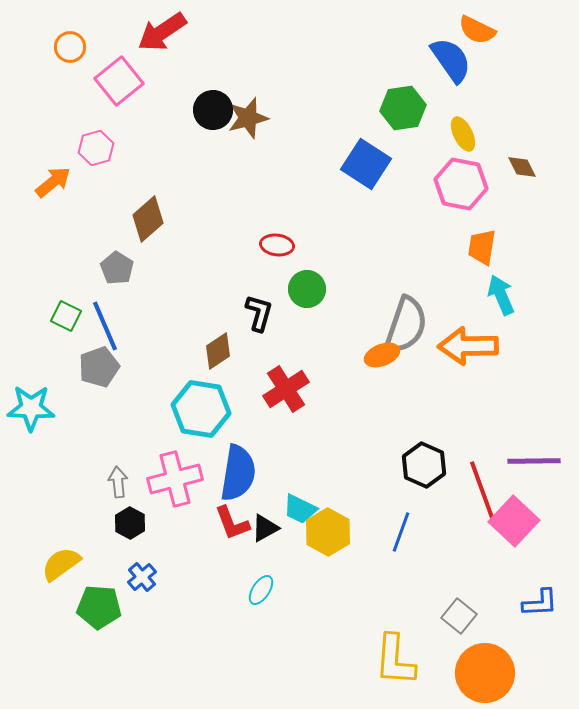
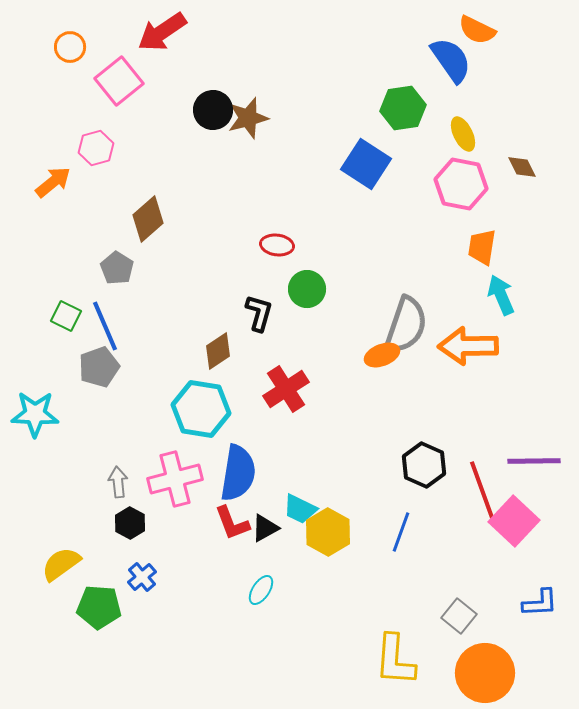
cyan star at (31, 408): moved 4 px right, 6 px down
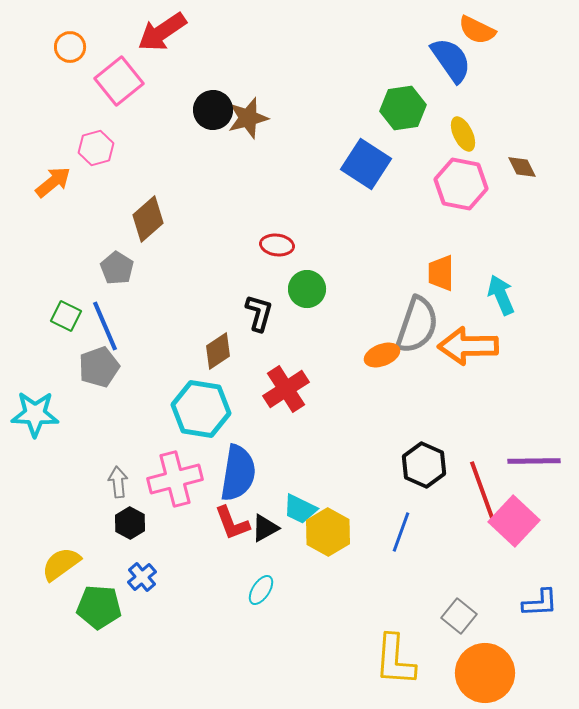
orange trapezoid at (482, 247): moved 41 px left, 26 px down; rotated 9 degrees counterclockwise
gray semicircle at (406, 325): moved 11 px right
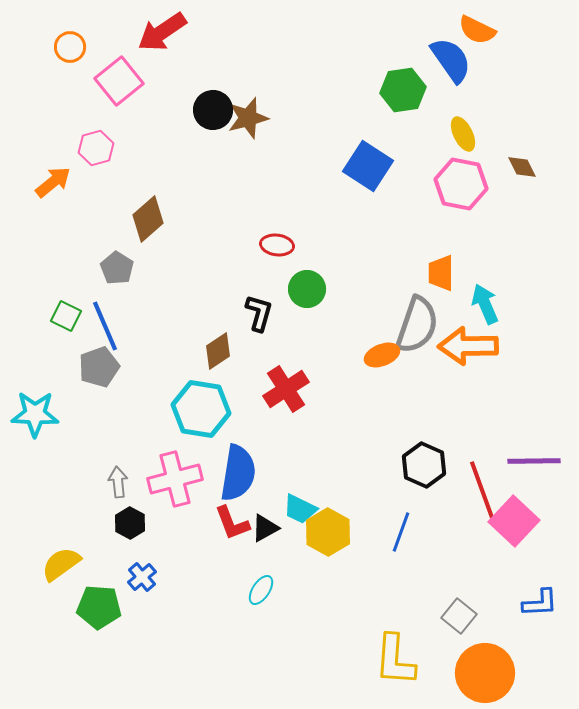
green hexagon at (403, 108): moved 18 px up
blue square at (366, 164): moved 2 px right, 2 px down
cyan arrow at (501, 295): moved 16 px left, 9 px down
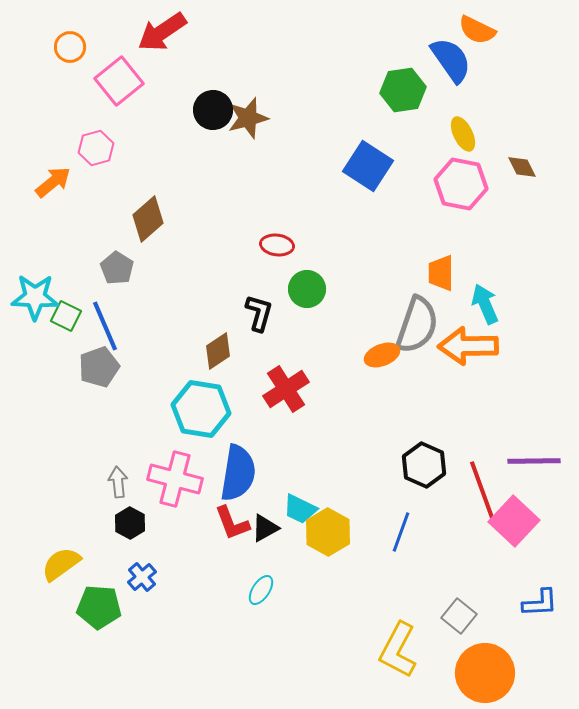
cyan star at (35, 414): moved 117 px up
pink cross at (175, 479): rotated 30 degrees clockwise
yellow L-shape at (395, 660): moved 3 px right, 10 px up; rotated 24 degrees clockwise
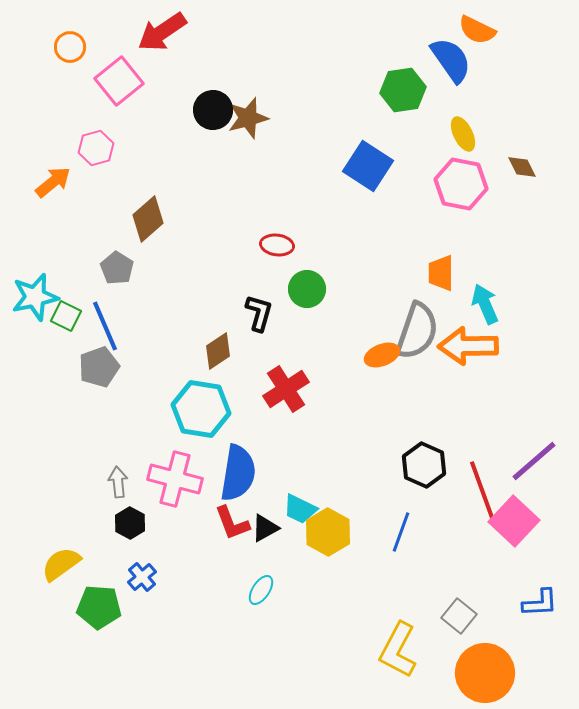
cyan star at (35, 297): rotated 15 degrees counterclockwise
gray semicircle at (417, 325): moved 6 px down
purple line at (534, 461): rotated 40 degrees counterclockwise
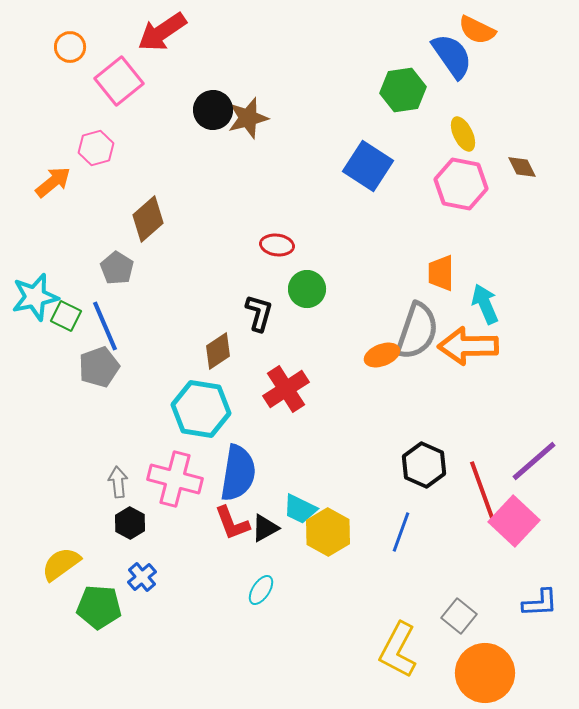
blue semicircle at (451, 60): moved 1 px right, 4 px up
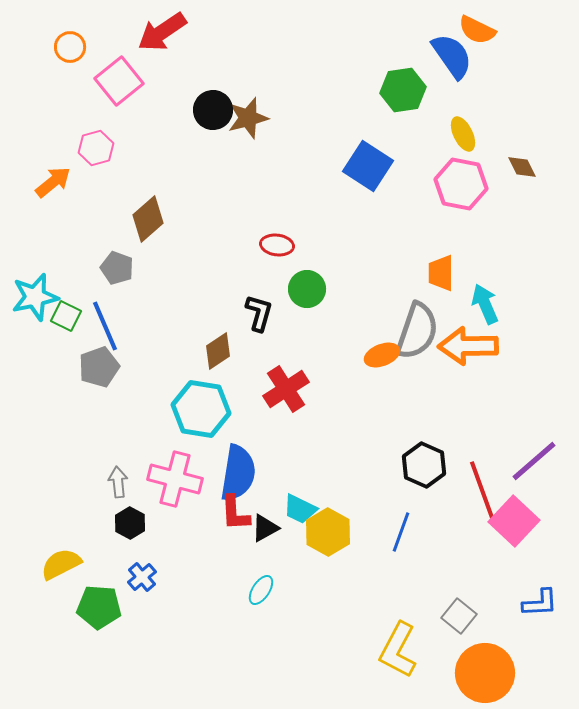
gray pentagon at (117, 268): rotated 12 degrees counterclockwise
red L-shape at (232, 523): moved 3 px right, 10 px up; rotated 18 degrees clockwise
yellow semicircle at (61, 564): rotated 9 degrees clockwise
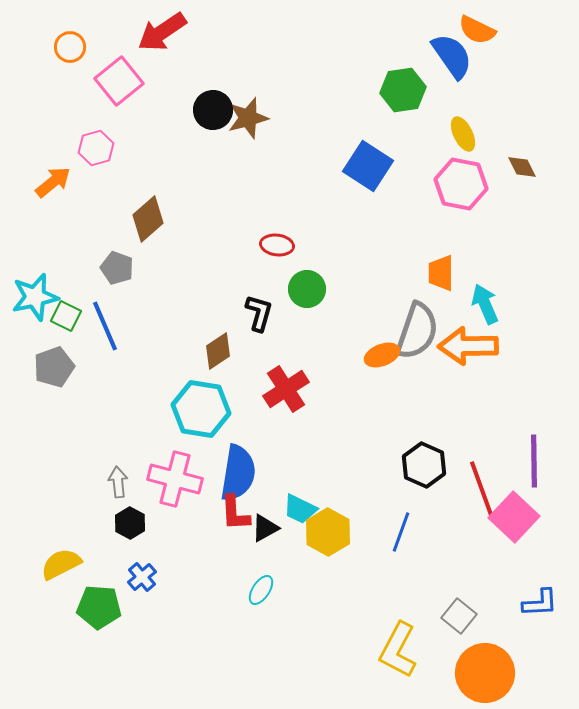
gray pentagon at (99, 367): moved 45 px left
purple line at (534, 461): rotated 50 degrees counterclockwise
pink square at (514, 521): moved 4 px up
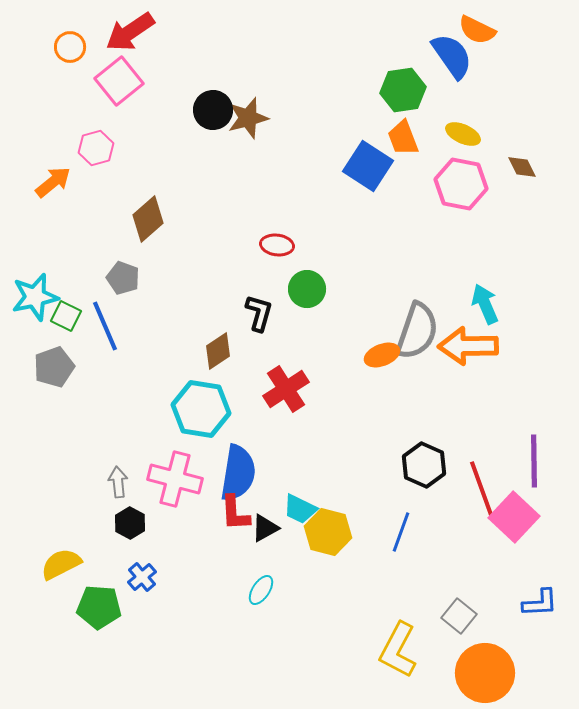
red arrow at (162, 32): moved 32 px left
yellow ellipse at (463, 134): rotated 40 degrees counterclockwise
gray pentagon at (117, 268): moved 6 px right, 10 px down
orange trapezoid at (441, 273): moved 38 px left, 135 px up; rotated 21 degrees counterclockwise
yellow hexagon at (328, 532): rotated 15 degrees counterclockwise
